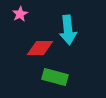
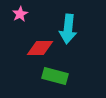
cyan arrow: moved 1 px up; rotated 12 degrees clockwise
green rectangle: moved 1 px up
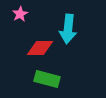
green rectangle: moved 8 px left, 3 px down
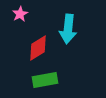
red diamond: moved 2 px left; rotated 32 degrees counterclockwise
green rectangle: moved 2 px left, 1 px down; rotated 25 degrees counterclockwise
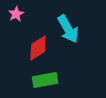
pink star: moved 4 px left
cyan arrow: rotated 36 degrees counterclockwise
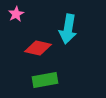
cyan arrow: rotated 40 degrees clockwise
red diamond: rotated 44 degrees clockwise
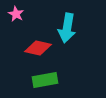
pink star: rotated 14 degrees counterclockwise
cyan arrow: moved 1 px left, 1 px up
